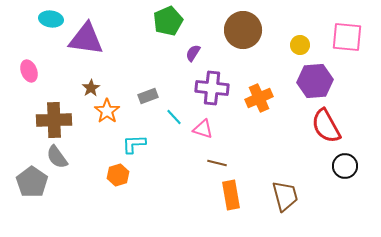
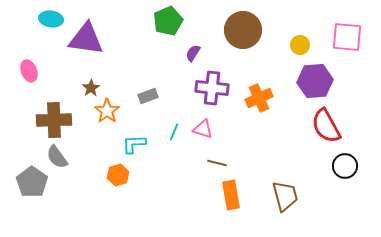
cyan line: moved 15 px down; rotated 66 degrees clockwise
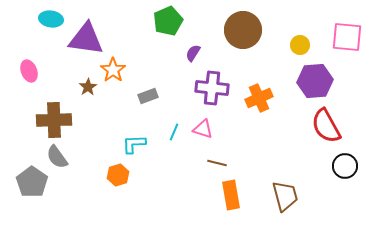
brown star: moved 3 px left, 1 px up
orange star: moved 6 px right, 41 px up
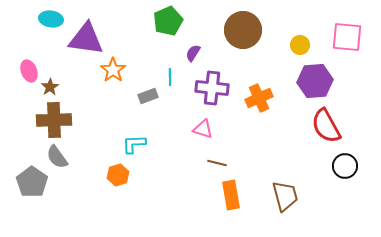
brown star: moved 38 px left
cyan line: moved 4 px left, 55 px up; rotated 24 degrees counterclockwise
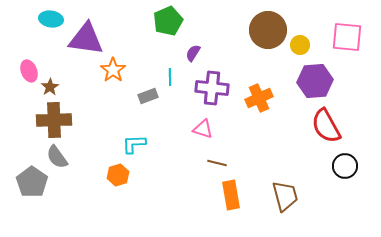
brown circle: moved 25 px right
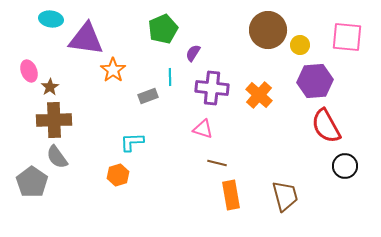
green pentagon: moved 5 px left, 8 px down
orange cross: moved 3 px up; rotated 24 degrees counterclockwise
cyan L-shape: moved 2 px left, 2 px up
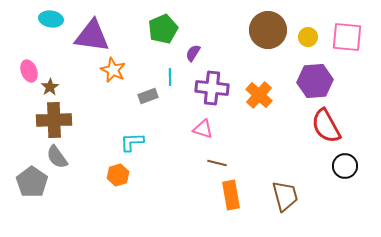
purple triangle: moved 6 px right, 3 px up
yellow circle: moved 8 px right, 8 px up
orange star: rotated 10 degrees counterclockwise
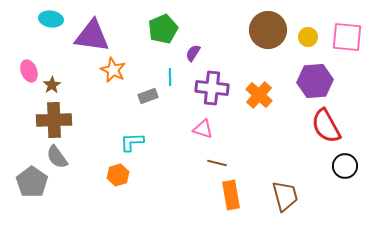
brown star: moved 2 px right, 2 px up
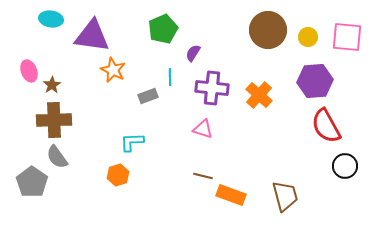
brown line: moved 14 px left, 13 px down
orange rectangle: rotated 60 degrees counterclockwise
